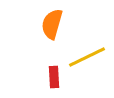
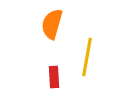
yellow line: rotated 54 degrees counterclockwise
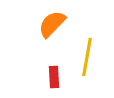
orange semicircle: rotated 28 degrees clockwise
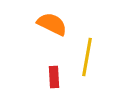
orange semicircle: rotated 72 degrees clockwise
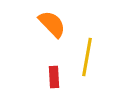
orange semicircle: rotated 20 degrees clockwise
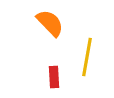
orange semicircle: moved 2 px left, 1 px up
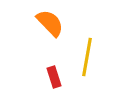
red rectangle: rotated 15 degrees counterclockwise
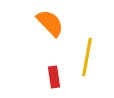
red rectangle: rotated 10 degrees clockwise
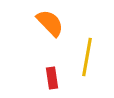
red rectangle: moved 2 px left, 1 px down
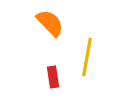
red rectangle: moved 1 px right, 1 px up
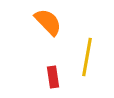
orange semicircle: moved 2 px left, 1 px up
